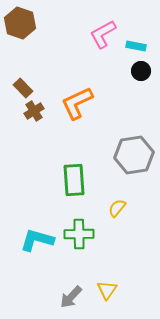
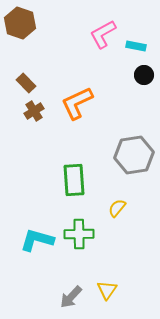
black circle: moved 3 px right, 4 px down
brown rectangle: moved 3 px right, 5 px up
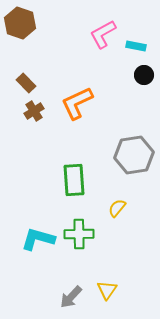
cyan L-shape: moved 1 px right, 1 px up
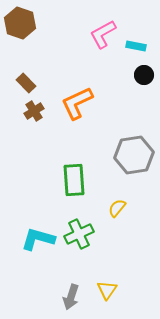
green cross: rotated 24 degrees counterclockwise
gray arrow: rotated 25 degrees counterclockwise
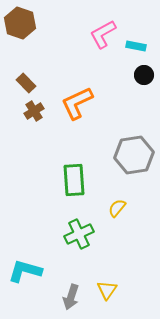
cyan L-shape: moved 13 px left, 32 px down
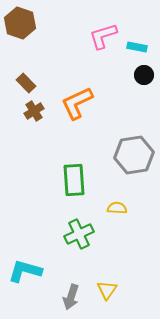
pink L-shape: moved 2 px down; rotated 12 degrees clockwise
cyan rectangle: moved 1 px right, 1 px down
yellow semicircle: rotated 54 degrees clockwise
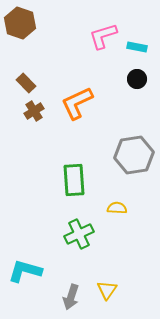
black circle: moved 7 px left, 4 px down
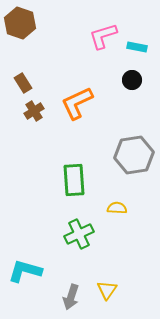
black circle: moved 5 px left, 1 px down
brown rectangle: moved 3 px left; rotated 12 degrees clockwise
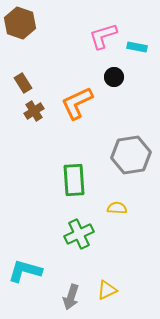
black circle: moved 18 px left, 3 px up
gray hexagon: moved 3 px left
yellow triangle: rotated 30 degrees clockwise
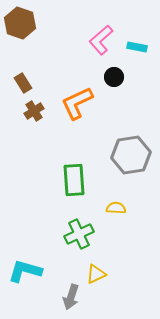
pink L-shape: moved 2 px left, 4 px down; rotated 24 degrees counterclockwise
yellow semicircle: moved 1 px left
yellow triangle: moved 11 px left, 16 px up
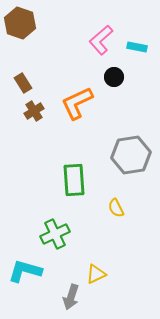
yellow semicircle: rotated 120 degrees counterclockwise
green cross: moved 24 px left
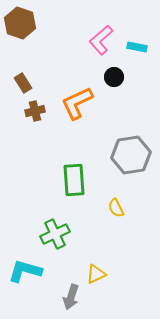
brown cross: moved 1 px right; rotated 18 degrees clockwise
